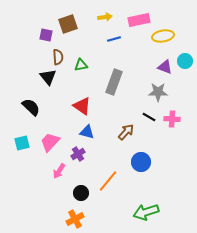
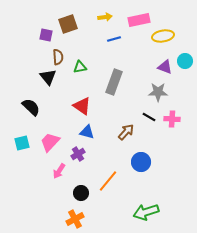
green triangle: moved 1 px left, 2 px down
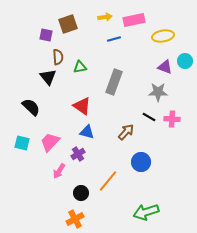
pink rectangle: moved 5 px left
cyan square: rotated 28 degrees clockwise
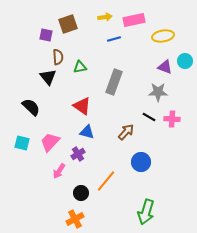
orange line: moved 2 px left
green arrow: rotated 55 degrees counterclockwise
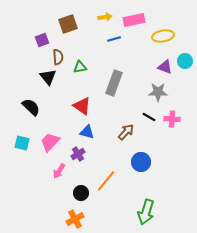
purple square: moved 4 px left, 5 px down; rotated 32 degrees counterclockwise
gray rectangle: moved 1 px down
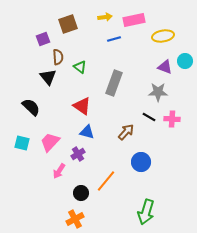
purple square: moved 1 px right, 1 px up
green triangle: rotated 48 degrees clockwise
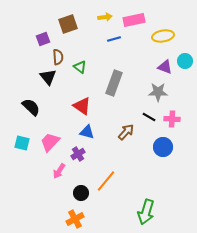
blue circle: moved 22 px right, 15 px up
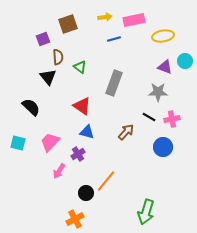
pink cross: rotated 14 degrees counterclockwise
cyan square: moved 4 px left
black circle: moved 5 px right
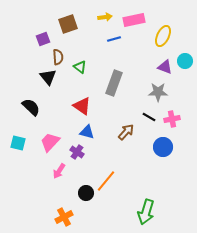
yellow ellipse: rotated 55 degrees counterclockwise
purple cross: moved 1 px left, 2 px up; rotated 24 degrees counterclockwise
orange cross: moved 11 px left, 2 px up
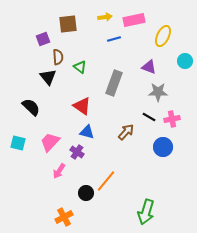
brown square: rotated 12 degrees clockwise
purple triangle: moved 16 px left
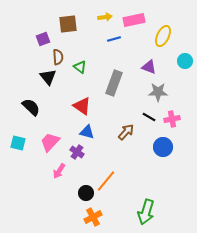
orange cross: moved 29 px right
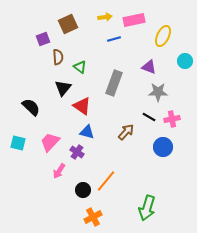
brown square: rotated 18 degrees counterclockwise
black triangle: moved 15 px right, 11 px down; rotated 18 degrees clockwise
black circle: moved 3 px left, 3 px up
green arrow: moved 1 px right, 4 px up
